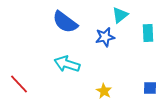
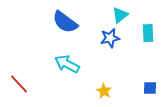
blue star: moved 5 px right, 1 px down
cyan arrow: rotated 10 degrees clockwise
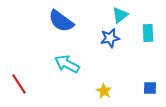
blue semicircle: moved 4 px left, 1 px up
red line: rotated 10 degrees clockwise
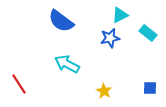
cyan triangle: rotated 12 degrees clockwise
cyan rectangle: rotated 48 degrees counterclockwise
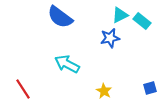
blue semicircle: moved 1 px left, 4 px up
cyan rectangle: moved 6 px left, 12 px up
red line: moved 4 px right, 5 px down
blue square: rotated 16 degrees counterclockwise
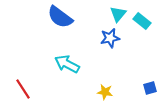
cyan triangle: moved 2 px left, 1 px up; rotated 24 degrees counterclockwise
yellow star: moved 1 px right, 1 px down; rotated 21 degrees counterclockwise
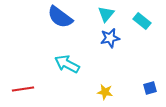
cyan triangle: moved 12 px left
red line: rotated 65 degrees counterclockwise
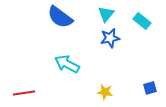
red line: moved 1 px right, 4 px down
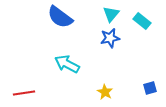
cyan triangle: moved 5 px right
yellow star: rotated 21 degrees clockwise
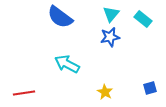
cyan rectangle: moved 1 px right, 2 px up
blue star: moved 1 px up
